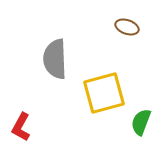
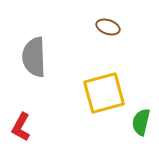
brown ellipse: moved 19 px left
gray semicircle: moved 21 px left, 2 px up
green semicircle: rotated 8 degrees counterclockwise
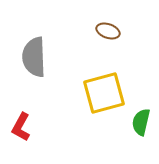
brown ellipse: moved 4 px down
